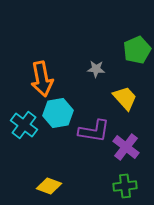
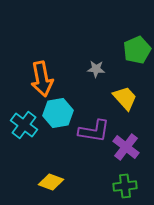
yellow diamond: moved 2 px right, 4 px up
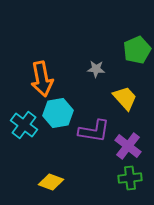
purple cross: moved 2 px right, 1 px up
green cross: moved 5 px right, 8 px up
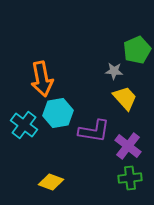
gray star: moved 18 px right, 2 px down
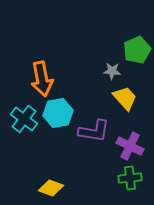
gray star: moved 2 px left
cyan cross: moved 6 px up
purple cross: moved 2 px right; rotated 12 degrees counterclockwise
yellow diamond: moved 6 px down
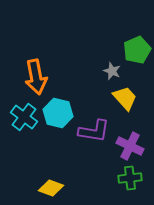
gray star: rotated 18 degrees clockwise
orange arrow: moved 6 px left, 2 px up
cyan hexagon: rotated 24 degrees clockwise
cyan cross: moved 2 px up
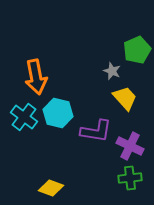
purple L-shape: moved 2 px right
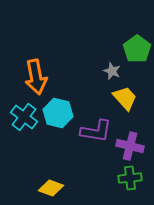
green pentagon: moved 1 px up; rotated 12 degrees counterclockwise
purple cross: rotated 12 degrees counterclockwise
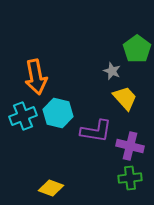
cyan cross: moved 1 px left, 1 px up; rotated 32 degrees clockwise
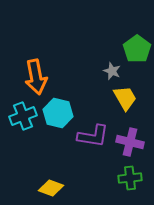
yellow trapezoid: rotated 12 degrees clockwise
purple L-shape: moved 3 px left, 5 px down
purple cross: moved 4 px up
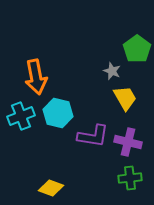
cyan cross: moved 2 px left
purple cross: moved 2 px left
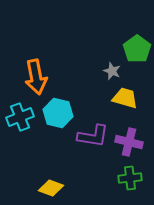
yellow trapezoid: rotated 44 degrees counterclockwise
cyan cross: moved 1 px left, 1 px down
purple cross: moved 1 px right
